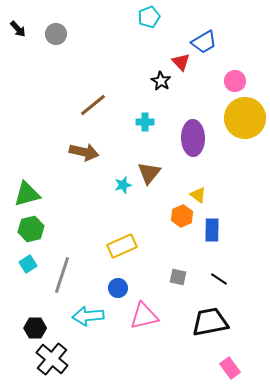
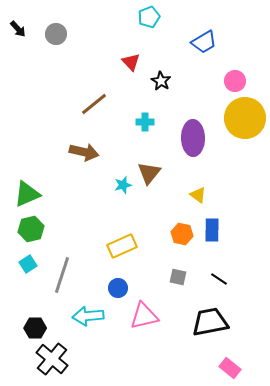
red triangle: moved 50 px left
brown line: moved 1 px right, 1 px up
green triangle: rotated 8 degrees counterclockwise
orange hexagon: moved 18 px down; rotated 25 degrees counterclockwise
pink rectangle: rotated 15 degrees counterclockwise
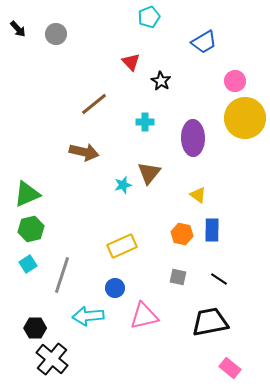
blue circle: moved 3 px left
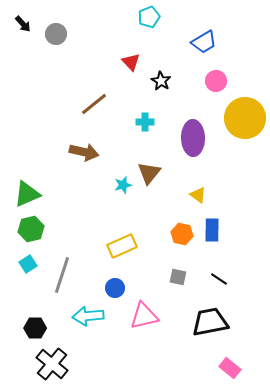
black arrow: moved 5 px right, 5 px up
pink circle: moved 19 px left
black cross: moved 5 px down
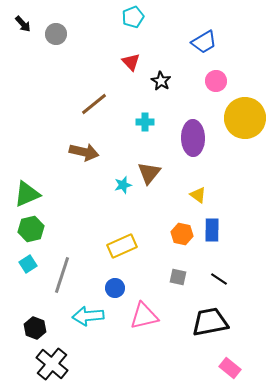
cyan pentagon: moved 16 px left
black hexagon: rotated 20 degrees clockwise
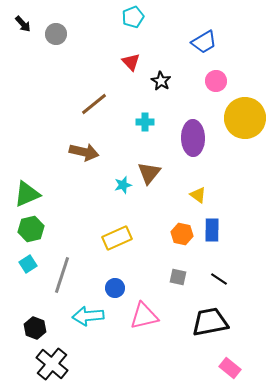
yellow rectangle: moved 5 px left, 8 px up
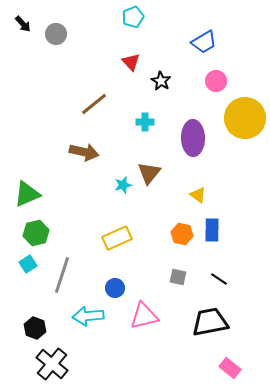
green hexagon: moved 5 px right, 4 px down
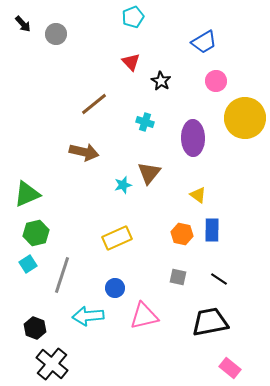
cyan cross: rotated 18 degrees clockwise
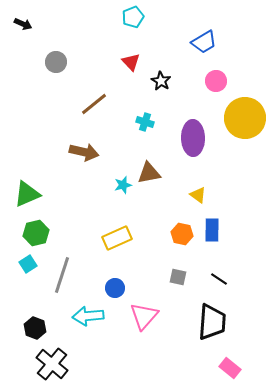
black arrow: rotated 24 degrees counterclockwise
gray circle: moved 28 px down
brown triangle: rotated 40 degrees clockwise
pink triangle: rotated 36 degrees counterclockwise
black trapezoid: moved 2 px right; rotated 105 degrees clockwise
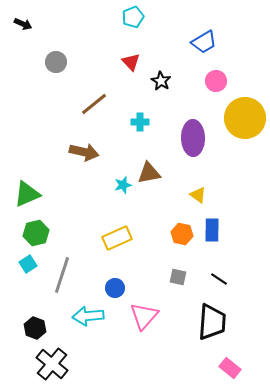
cyan cross: moved 5 px left; rotated 18 degrees counterclockwise
